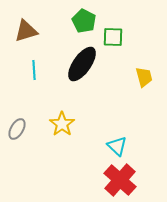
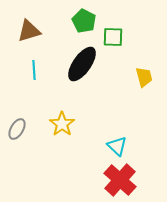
brown triangle: moved 3 px right
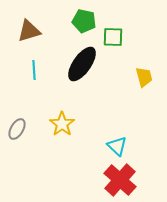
green pentagon: rotated 15 degrees counterclockwise
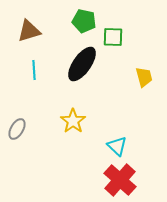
yellow star: moved 11 px right, 3 px up
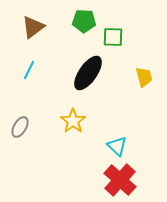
green pentagon: rotated 10 degrees counterclockwise
brown triangle: moved 4 px right, 4 px up; rotated 20 degrees counterclockwise
black ellipse: moved 6 px right, 9 px down
cyan line: moved 5 px left; rotated 30 degrees clockwise
gray ellipse: moved 3 px right, 2 px up
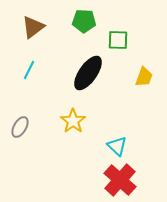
green square: moved 5 px right, 3 px down
yellow trapezoid: rotated 35 degrees clockwise
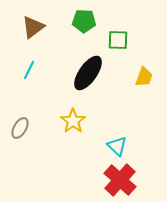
gray ellipse: moved 1 px down
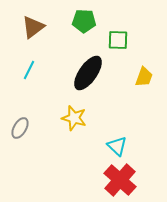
yellow star: moved 1 px right, 3 px up; rotated 20 degrees counterclockwise
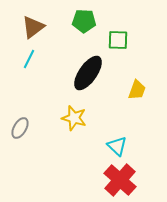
cyan line: moved 11 px up
yellow trapezoid: moved 7 px left, 13 px down
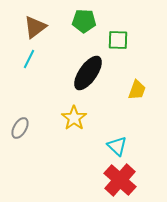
brown triangle: moved 2 px right
yellow star: rotated 20 degrees clockwise
